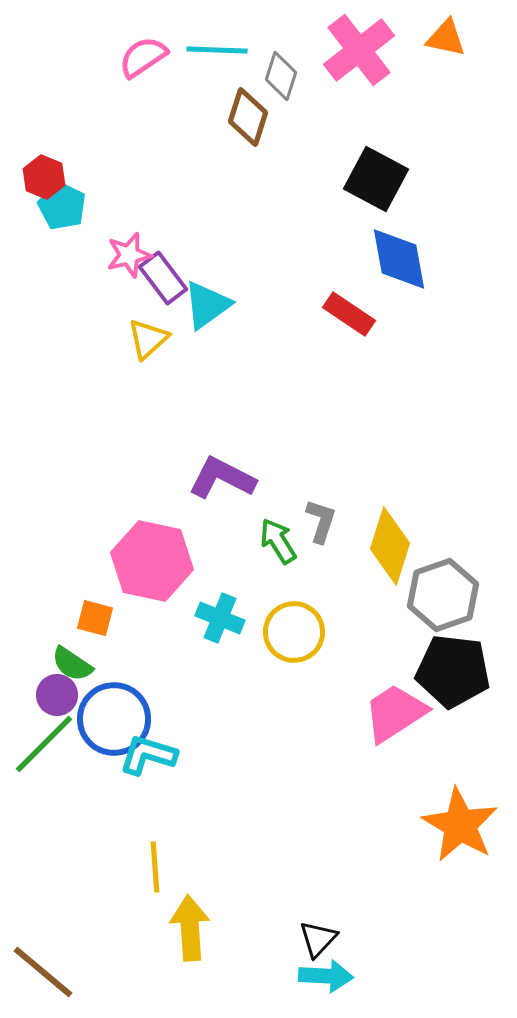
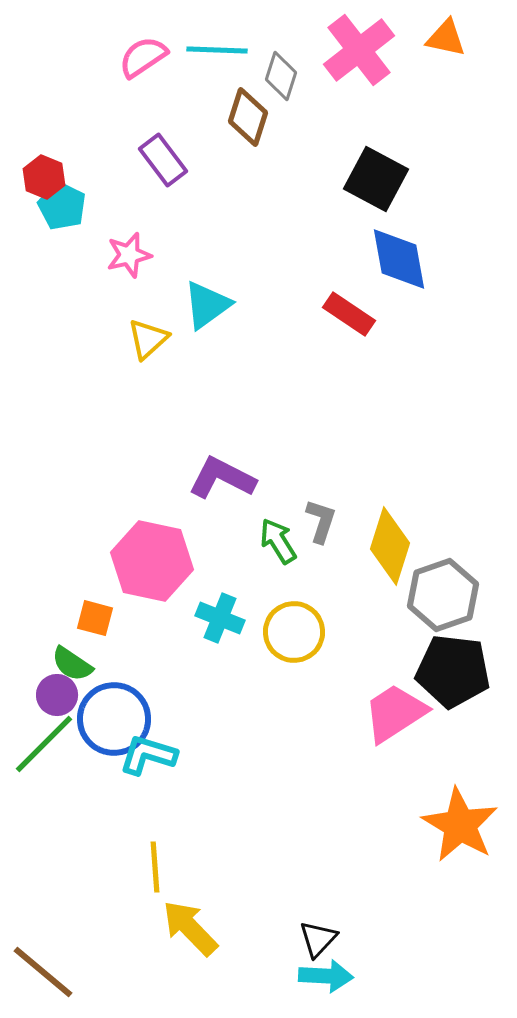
purple rectangle: moved 118 px up
yellow arrow: rotated 40 degrees counterclockwise
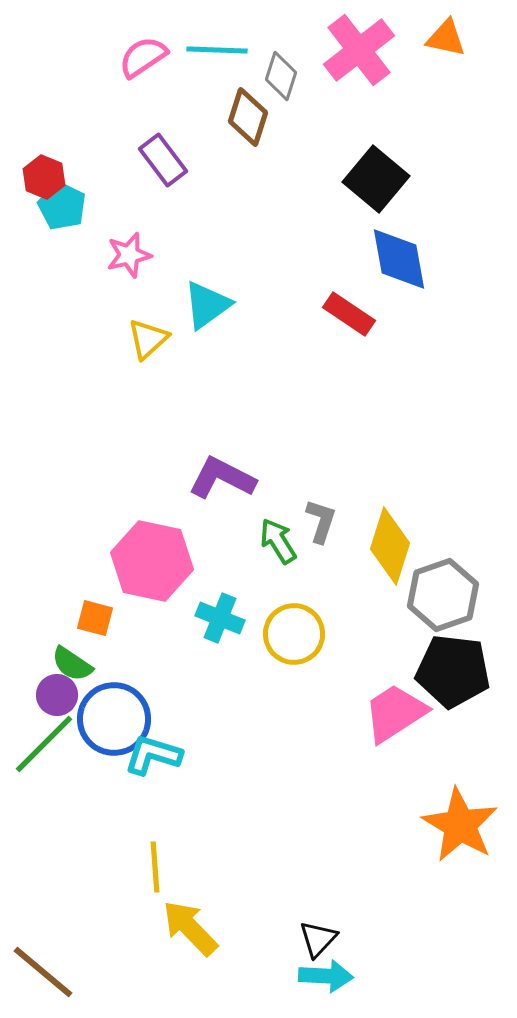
black square: rotated 12 degrees clockwise
yellow circle: moved 2 px down
cyan L-shape: moved 5 px right
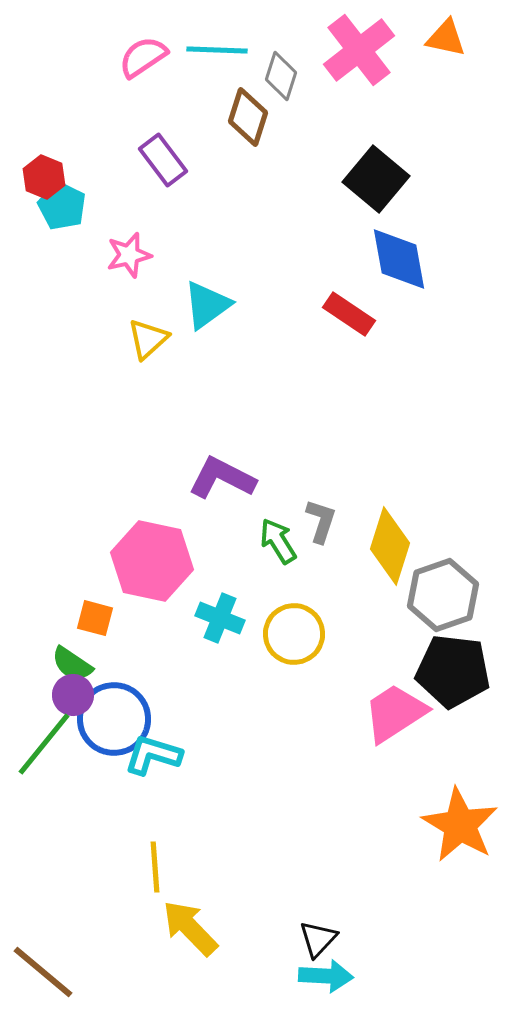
purple circle: moved 16 px right
green line: rotated 6 degrees counterclockwise
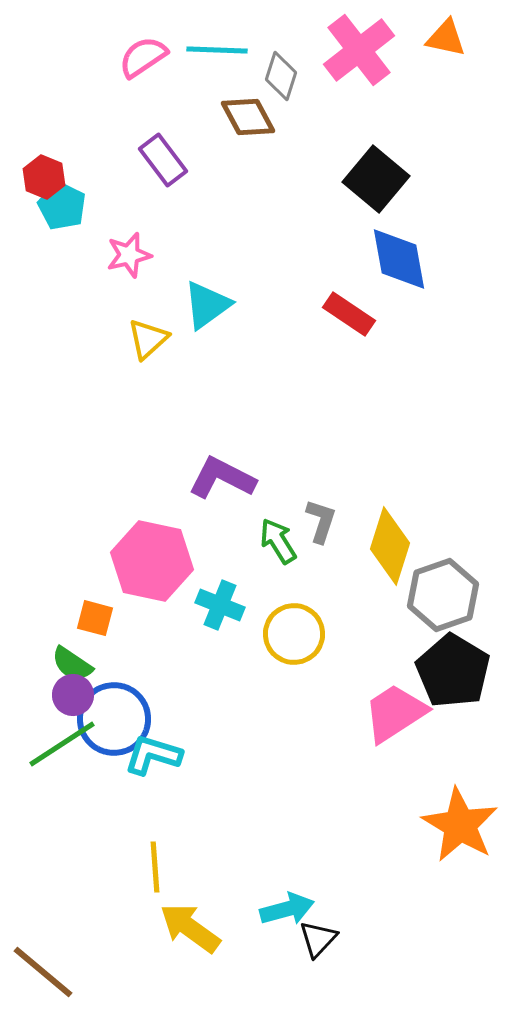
brown diamond: rotated 46 degrees counterclockwise
cyan cross: moved 13 px up
black pentagon: rotated 24 degrees clockwise
green line: moved 18 px right; rotated 18 degrees clockwise
yellow arrow: rotated 10 degrees counterclockwise
cyan arrow: moved 39 px left, 67 px up; rotated 18 degrees counterclockwise
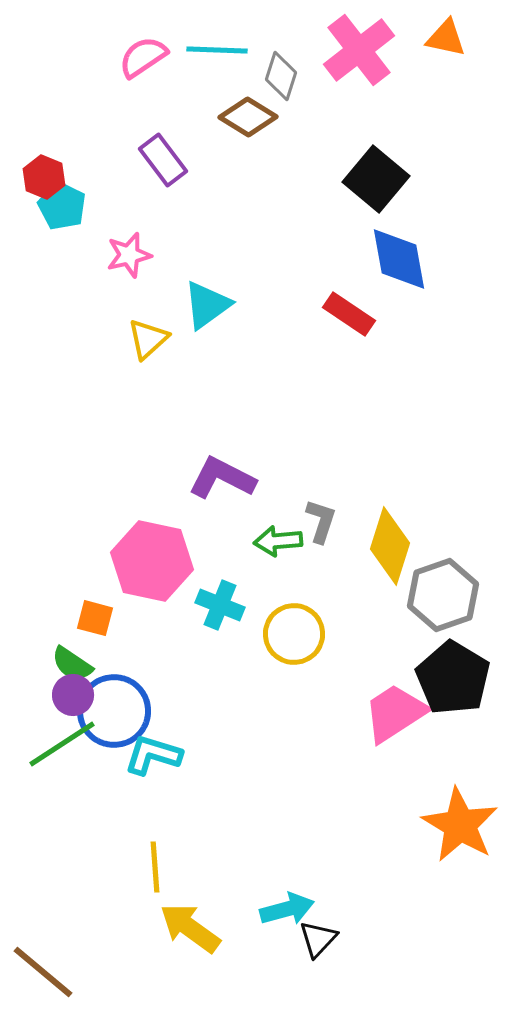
brown diamond: rotated 30 degrees counterclockwise
green arrow: rotated 63 degrees counterclockwise
black pentagon: moved 7 px down
blue circle: moved 8 px up
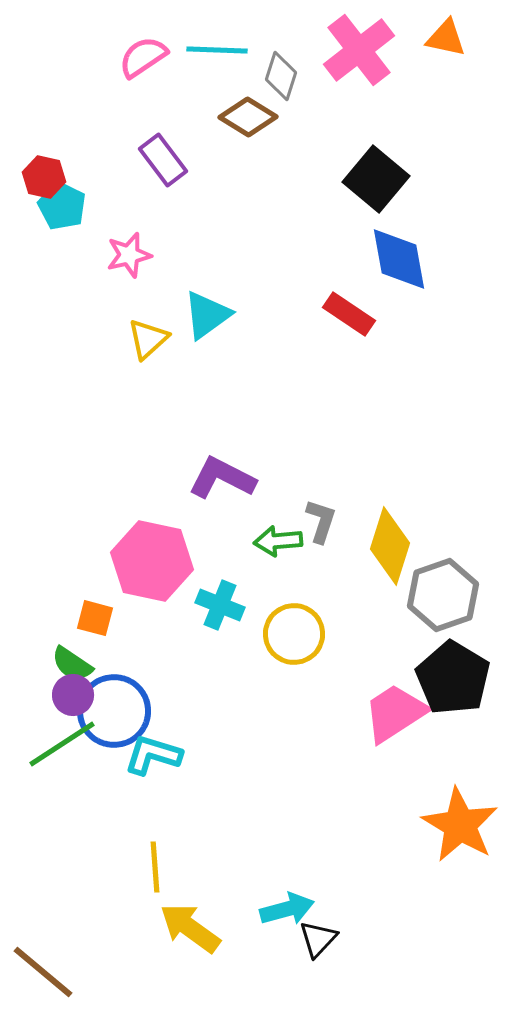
red hexagon: rotated 9 degrees counterclockwise
cyan triangle: moved 10 px down
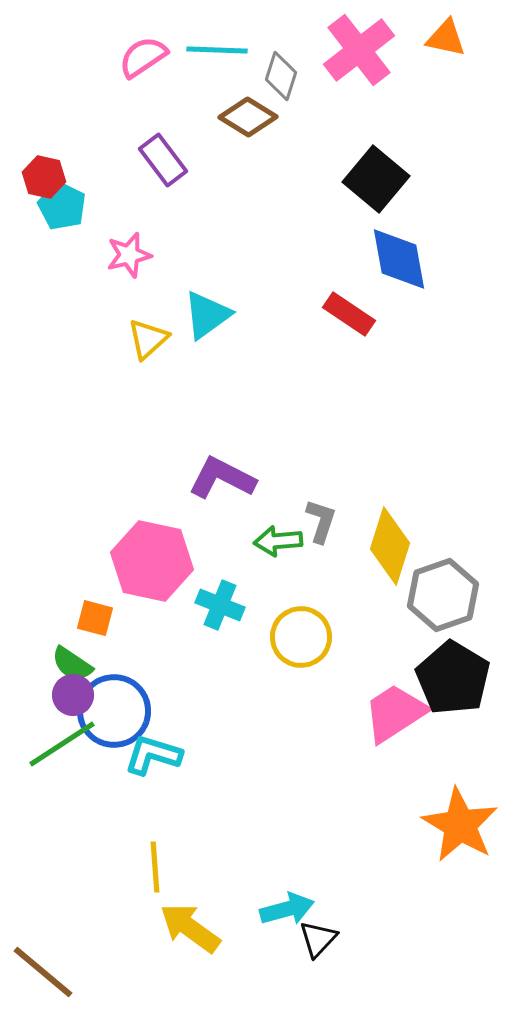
yellow circle: moved 7 px right, 3 px down
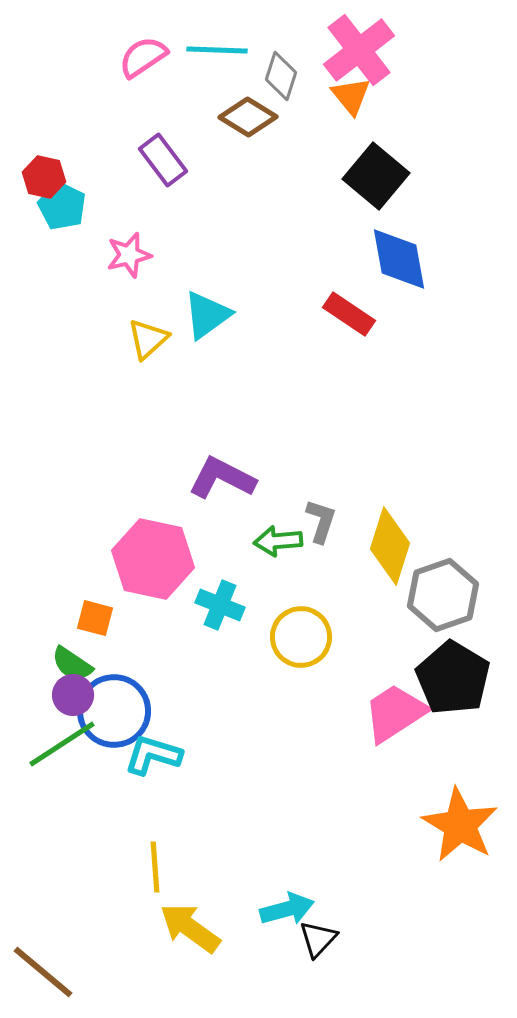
orange triangle: moved 95 px left, 58 px down; rotated 39 degrees clockwise
black square: moved 3 px up
pink hexagon: moved 1 px right, 2 px up
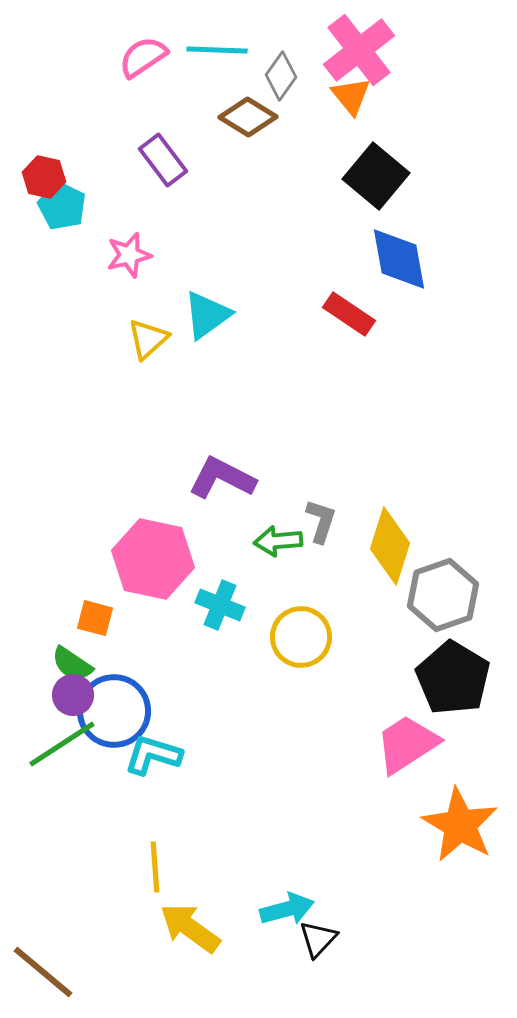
gray diamond: rotated 18 degrees clockwise
pink trapezoid: moved 12 px right, 31 px down
